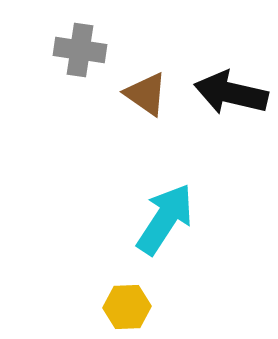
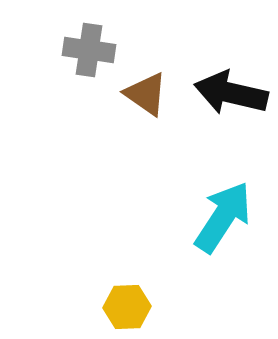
gray cross: moved 9 px right
cyan arrow: moved 58 px right, 2 px up
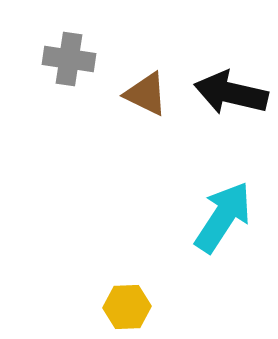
gray cross: moved 20 px left, 9 px down
brown triangle: rotated 9 degrees counterclockwise
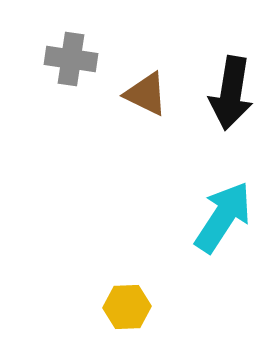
gray cross: moved 2 px right
black arrow: rotated 94 degrees counterclockwise
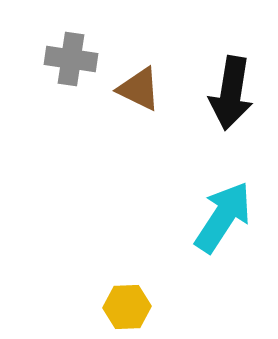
brown triangle: moved 7 px left, 5 px up
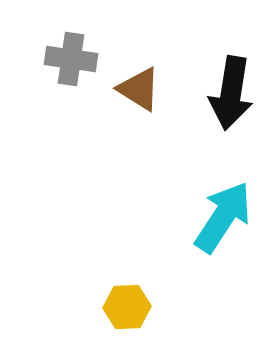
brown triangle: rotated 6 degrees clockwise
